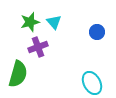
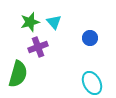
blue circle: moved 7 px left, 6 px down
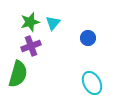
cyan triangle: moved 1 px left, 1 px down; rotated 21 degrees clockwise
blue circle: moved 2 px left
purple cross: moved 7 px left, 1 px up
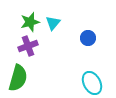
purple cross: moved 3 px left
green semicircle: moved 4 px down
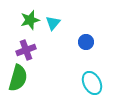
green star: moved 2 px up
blue circle: moved 2 px left, 4 px down
purple cross: moved 2 px left, 4 px down
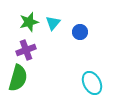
green star: moved 1 px left, 2 px down
blue circle: moved 6 px left, 10 px up
